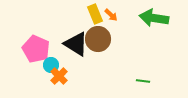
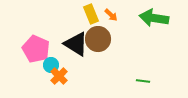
yellow rectangle: moved 4 px left
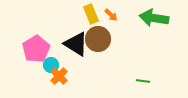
pink pentagon: rotated 16 degrees clockwise
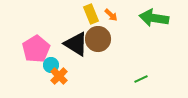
green line: moved 2 px left, 2 px up; rotated 32 degrees counterclockwise
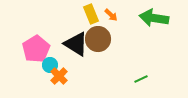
cyan circle: moved 1 px left
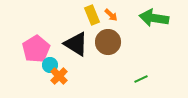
yellow rectangle: moved 1 px right, 1 px down
brown circle: moved 10 px right, 3 px down
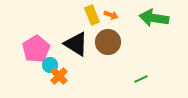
orange arrow: rotated 24 degrees counterclockwise
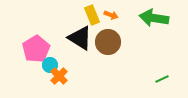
black triangle: moved 4 px right, 6 px up
green line: moved 21 px right
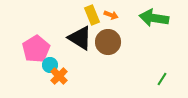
green line: rotated 32 degrees counterclockwise
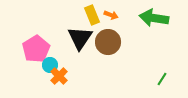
black triangle: rotated 32 degrees clockwise
